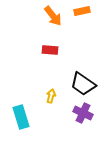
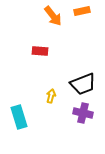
red rectangle: moved 10 px left, 1 px down
black trapezoid: rotated 56 degrees counterclockwise
purple cross: rotated 12 degrees counterclockwise
cyan rectangle: moved 2 px left
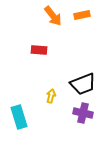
orange rectangle: moved 4 px down
red rectangle: moved 1 px left, 1 px up
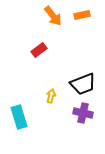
red rectangle: rotated 42 degrees counterclockwise
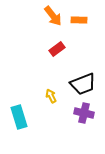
orange rectangle: moved 3 px left, 5 px down; rotated 14 degrees clockwise
red rectangle: moved 18 px right, 1 px up
yellow arrow: rotated 40 degrees counterclockwise
purple cross: moved 1 px right
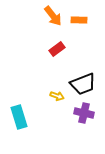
yellow arrow: moved 6 px right; rotated 136 degrees clockwise
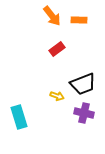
orange arrow: moved 1 px left
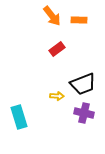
yellow arrow: rotated 16 degrees counterclockwise
